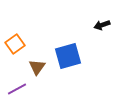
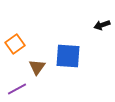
blue square: rotated 20 degrees clockwise
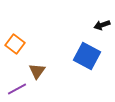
orange square: rotated 18 degrees counterclockwise
blue square: moved 19 px right; rotated 24 degrees clockwise
brown triangle: moved 4 px down
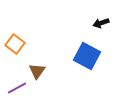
black arrow: moved 1 px left, 2 px up
purple line: moved 1 px up
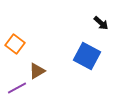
black arrow: rotated 119 degrees counterclockwise
brown triangle: rotated 24 degrees clockwise
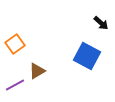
orange square: rotated 18 degrees clockwise
purple line: moved 2 px left, 3 px up
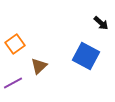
blue square: moved 1 px left
brown triangle: moved 2 px right, 5 px up; rotated 12 degrees counterclockwise
purple line: moved 2 px left, 2 px up
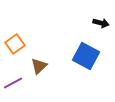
black arrow: rotated 28 degrees counterclockwise
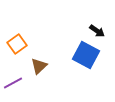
black arrow: moved 4 px left, 8 px down; rotated 21 degrees clockwise
orange square: moved 2 px right
blue square: moved 1 px up
